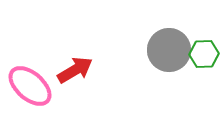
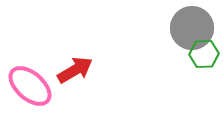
gray circle: moved 23 px right, 22 px up
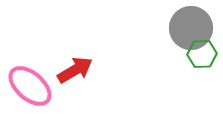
gray circle: moved 1 px left
green hexagon: moved 2 px left
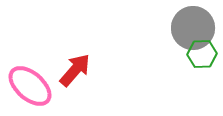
gray circle: moved 2 px right
red arrow: rotated 18 degrees counterclockwise
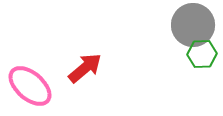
gray circle: moved 3 px up
red arrow: moved 10 px right, 2 px up; rotated 9 degrees clockwise
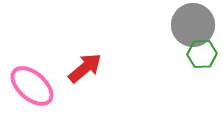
pink ellipse: moved 2 px right
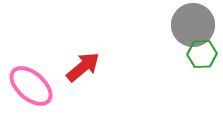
red arrow: moved 2 px left, 1 px up
pink ellipse: moved 1 px left
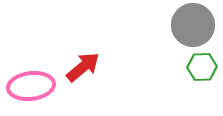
green hexagon: moved 13 px down
pink ellipse: rotated 48 degrees counterclockwise
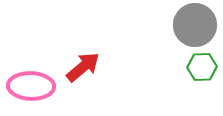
gray circle: moved 2 px right
pink ellipse: rotated 9 degrees clockwise
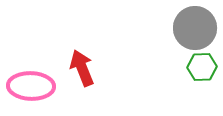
gray circle: moved 3 px down
red arrow: moved 1 px left, 1 px down; rotated 72 degrees counterclockwise
